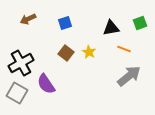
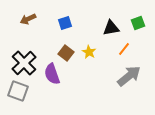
green square: moved 2 px left
orange line: rotated 72 degrees counterclockwise
black cross: moved 3 px right; rotated 15 degrees counterclockwise
purple semicircle: moved 6 px right, 10 px up; rotated 15 degrees clockwise
gray square: moved 1 px right, 2 px up; rotated 10 degrees counterclockwise
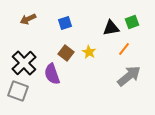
green square: moved 6 px left, 1 px up
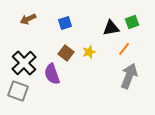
yellow star: rotated 24 degrees clockwise
gray arrow: rotated 30 degrees counterclockwise
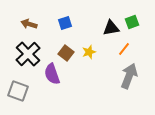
brown arrow: moved 1 px right, 5 px down; rotated 42 degrees clockwise
black cross: moved 4 px right, 9 px up
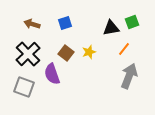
brown arrow: moved 3 px right
gray square: moved 6 px right, 4 px up
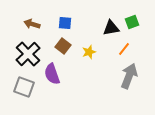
blue square: rotated 24 degrees clockwise
brown square: moved 3 px left, 7 px up
